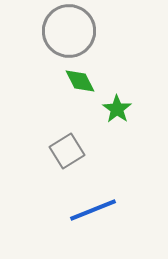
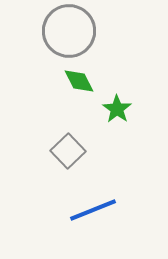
green diamond: moved 1 px left
gray square: moved 1 px right; rotated 12 degrees counterclockwise
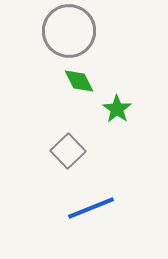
blue line: moved 2 px left, 2 px up
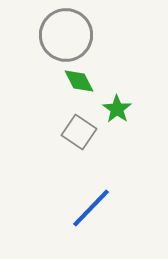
gray circle: moved 3 px left, 4 px down
gray square: moved 11 px right, 19 px up; rotated 12 degrees counterclockwise
blue line: rotated 24 degrees counterclockwise
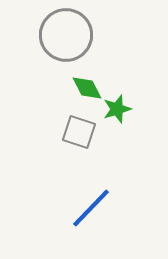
green diamond: moved 8 px right, 7 px down
green star: rotated 20 degrees clockwise
gray square: rotated 16 degrees counterclockwise
